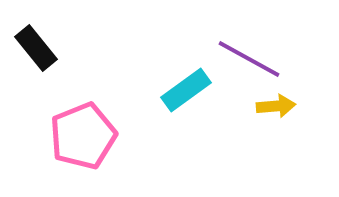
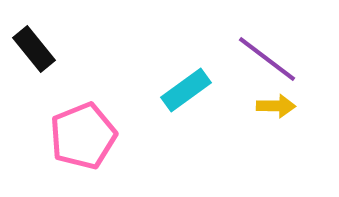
black rectangle: moved 2 px left, 1 px down
purple line: moved 18 px right; rotated 8 degrees clockwise
yellow arrow: rotated 6 degrees clockwise
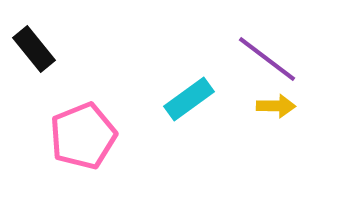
cyan rectangle: moved 3 px right, 9 px down
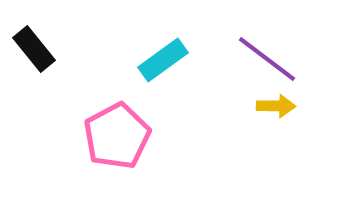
cyan rectangle: moved 26 px left, 39 px up
pink pentagon: moved 34 px right; rotated 6 degrees counterclockwise
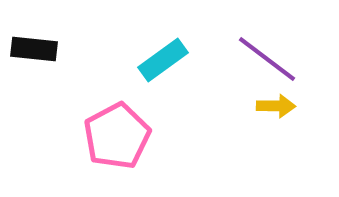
black rectangle: rotated 45 degrees counterclockwise
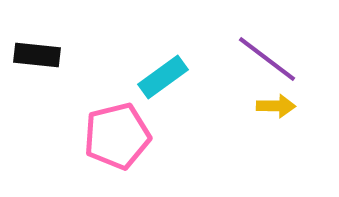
black rectangle: moved 3 px right, 6 px down
cyan rectangle: moved 17 px down
pink pentagon: rotated 14 degrees clockwise
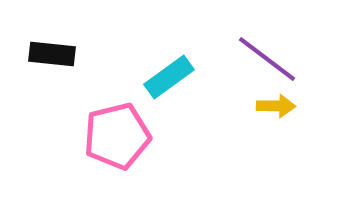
black rectangle: moved 15 px right, 1 px up
cyan rectangle: moved 6 px right
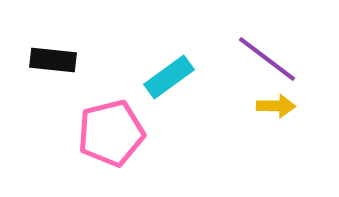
black rectangle: moved 1 px right, 6 px down
pink pentagon: moved 6 px left, 3 px up
